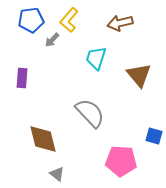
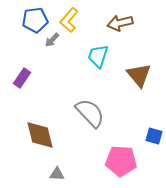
blue pentagon: moved 4 px right
cyan trapezoid: moved 2 px right, 2 px up
purple rectangle: rotated 30 degrees clockwise
brown diamond: moved 3 px left, 4 px up
gray triangle: rotated 35 degrees counterclockwise
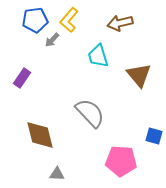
cyan trapezoid: rotated 35 degrees counterclockwise
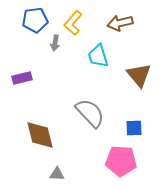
yellow L-shape: moved 4 px right, 3 px down
gray arrow: moved 3 px right, 3 px down; rotated 35 degrees counterclockwise
purple rectangle: rotated 42 degrees clockwise
blue square: moved 20 px left, 8 px up; rotated 18 degrees counterclockwise
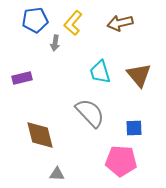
cyan trapezoid: moved 2 px right, 16 px down
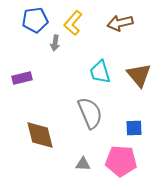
gray semicircle: rotated 20 degrees clockwise
gray triangle: moved 26 px right, 10 px up
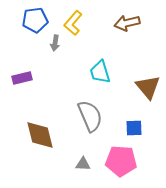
brown arrow: moved 7 px right
brown triangle: moved 9 px right, 12 px down
gray semicircle: moved 3 px down
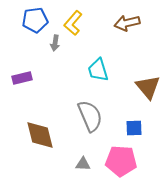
cyan trapezoid: moved 2 px left, 2 px up
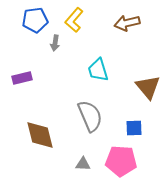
yellow L-shape: moved 1 px right, 3 px up
